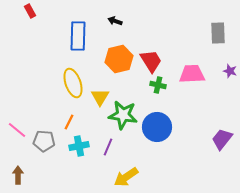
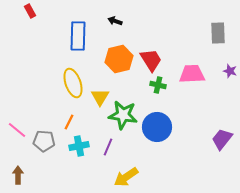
red trapezoid: moved 1 px up
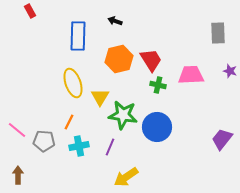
pink trapezoid: moved 1 px left, 1 px down
purple line: moved 2 px right
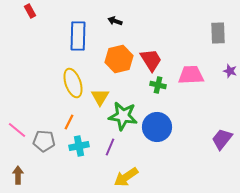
green star: moved 1 px down
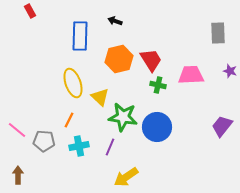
blue rectangle: moved 2 px right
yellow triangle: rotated 18 degrees counterclockwise
green star: moved 1 px down
orange line: moved 2 px up
purple trapezoid: moved 13 px up
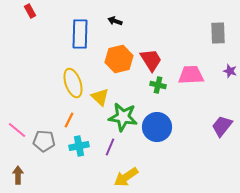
blue rectangle: moved 2 px up
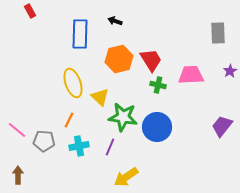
purple star: rotated 24 degrees clockwise
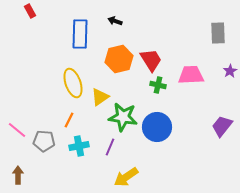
yellow triangle: rotated 42 degrees clockwise
